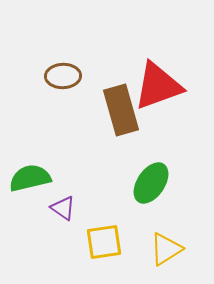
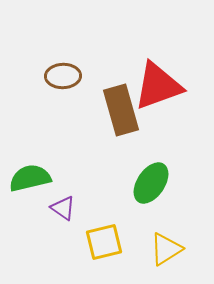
yellow square: rotated 6 degrees counterclockwise
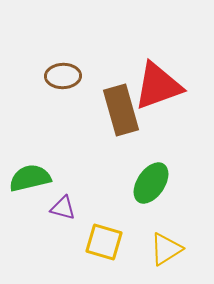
purple triangle: rotated 20 degrees counterclockwise
yellow square: rotated 30 degrees clockwise
